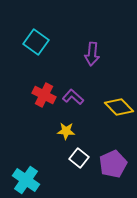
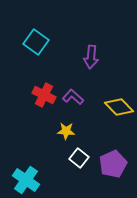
purple arrow: moved 1 px left, 3 px down
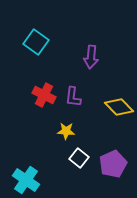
purple L-shape: rotated 125 degrees counterclockwise
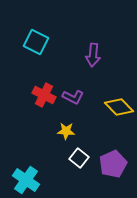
cyan square: rotated 10 degrees counterclockwise
purple arrow: moved 2 px right, 2 px up
purple L-shape: rotated 70 degrees counterclockwise
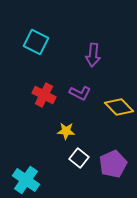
purple L-shape: moved 7 px right, 4 px up
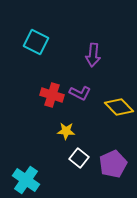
red cross: moved 8 px right; rotated 10 degrees counterclockwise
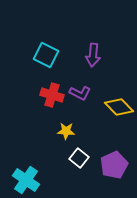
cyan square: moved 10 px right, 13 px down
purple pentagon: moved 1 px right, 1 px down
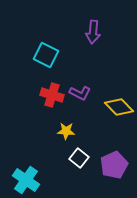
purple arrow: moved 23 px up
